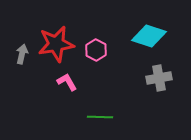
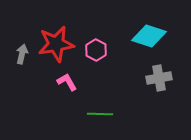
green line: moved 3 px up
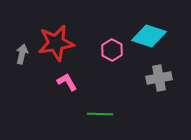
red star: moved 1 px up
pink hexagon: moved 16 px right
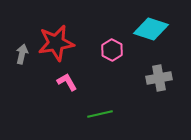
cyan diamond: moved 2 px right, 7 px up
green line: rotated 15 degrees counterclockwise
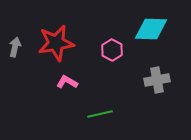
cyan diamond: rotated 16 degrees counterclockwise
gray arrow: moved 7 px left, 7 px up
gray cross: moved 2 px left, 2 px down
pink L-shape: rotated 30 degrees counterclockwise
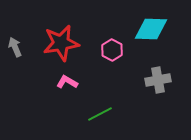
red star: moved 5 px right
gray arrow: rotated 36 degrees counterclockwise
gray cross: moved 1 px right
green line: rotated 15 degrees counterclockwise
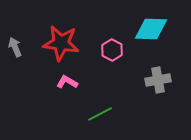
red star: rotated 18 degrees clockwise
